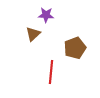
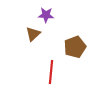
brown pentagon: moved 1 px up
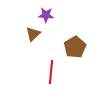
brown pentagon: rotated 10 degrees counterclockwise
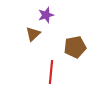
purple star: rotated 21 degrees counterclockwise
brown pentagon: rotated 20 degrees clockwise
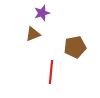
purple star: moved 4 px left, 2 px up
brown triangle: rotated 21 degrees clockwise
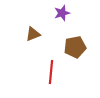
purple star: moved 20 px right
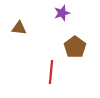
brown triangle: moved 14 px left, 6 px up; rotated 28 degrees clockwise
brown pentagon: rotated 25 degrees counterclockwise
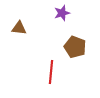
brown pentagon: rotated 15 degrees counterclockwise
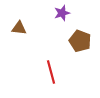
brown pentagon: moved 5 px right, 6 px up
red line: rotated 20 degrees counterclockwise
